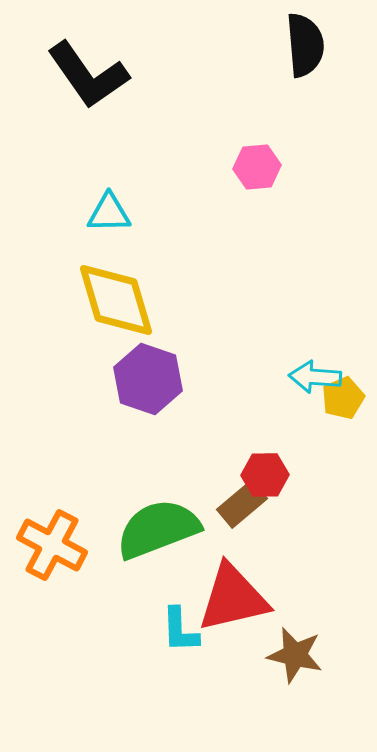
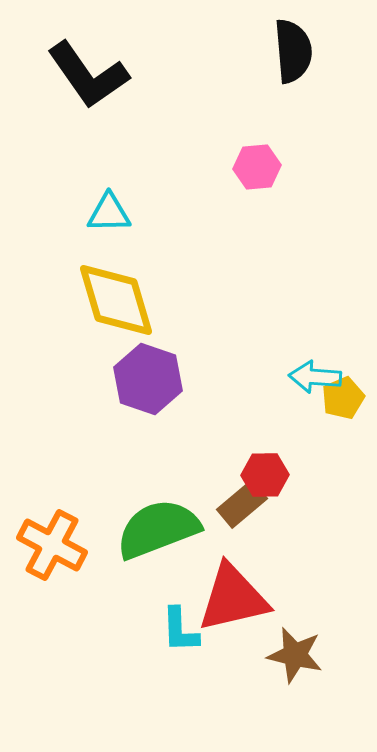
black semicircle: moved 12 px left, 6 px down
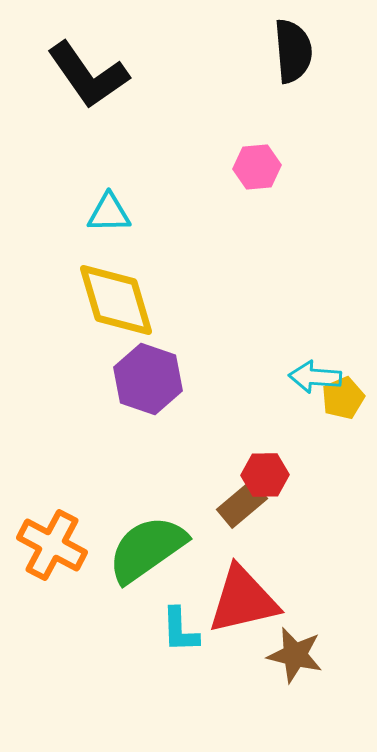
green semicircle: moved 11 px left, 20 px down; rotated 14 degrees counterclockwise
red triangle: moved 10 px right, 2 px down
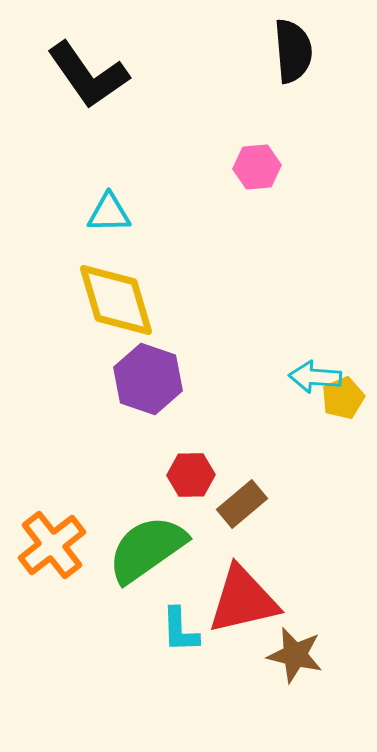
red hexagon: moved 74 px left
orange cross: rotated 24 degrees clockwise
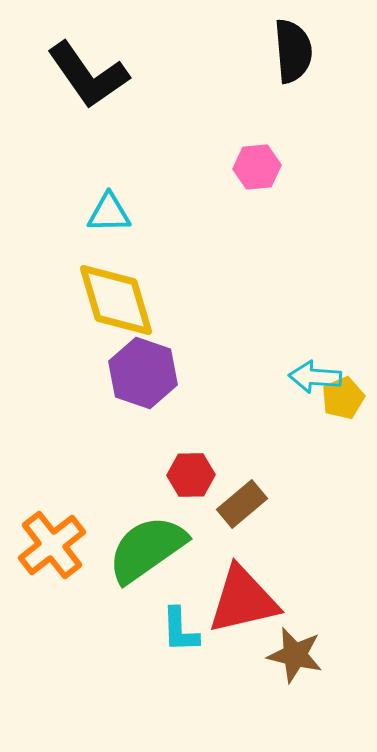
purple hexagon: moved 5 px left, 6 px up
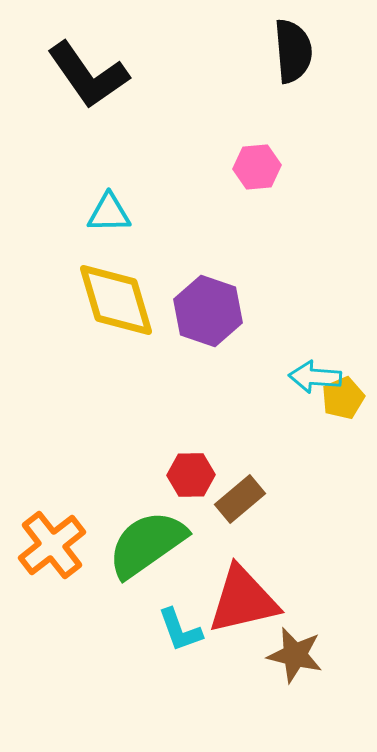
purple hexagon: moved 65 px right, 62 px up
brown rectangle: moved 2 px left, 5 px up
green semicircle: moved 5 px up
cyan L-shape: rotated 18 degrees counterclockwise
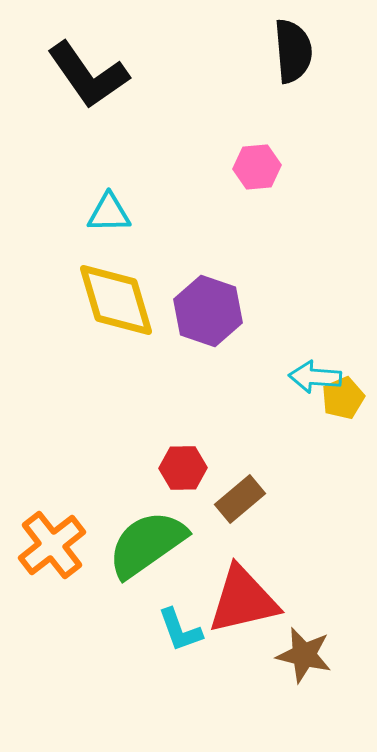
red hexagon: moved 8 px left, 7 px up
brown star: moved 9 px right
